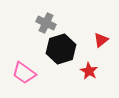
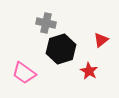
gray cross: rotated 12 degrees counterclockwise
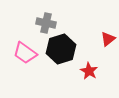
red triangle: moved 7 px right, 1 px up
pink trapezoid: moved 1 px right, 20 px up
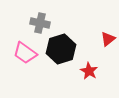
gray cross: moved 6 px left
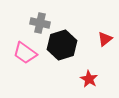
red triangle: moved 3 px left
black hexagon: moved 1 px right, 4 px up
red star: moved 8 px down
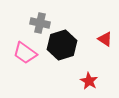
red triangle: rotated 49 degrees counterclockwise
red star: moved 2 px down
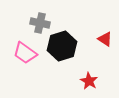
black hexagon: moved 1 px down
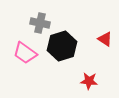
red star: rotated 24 degrees counterclockwise
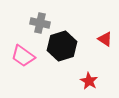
pink trapezoid: moved 2 px left, 3 px down
red star: rotated 24 degrees clockwise
